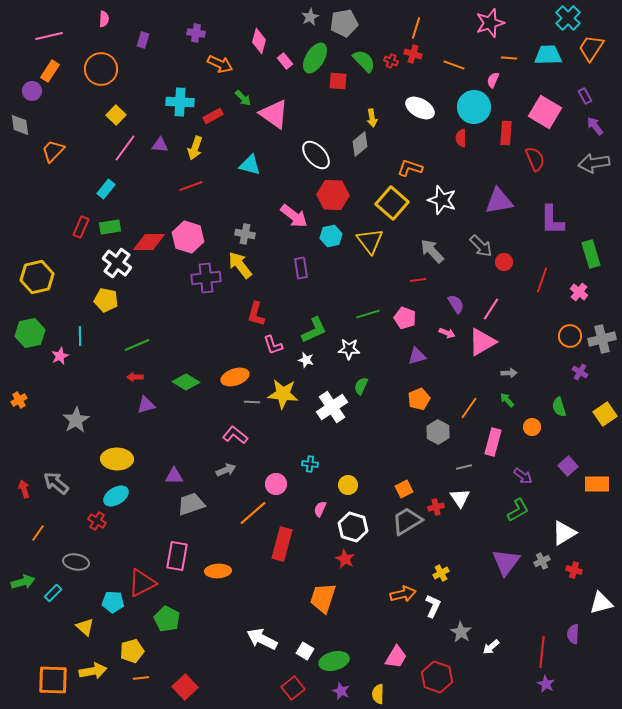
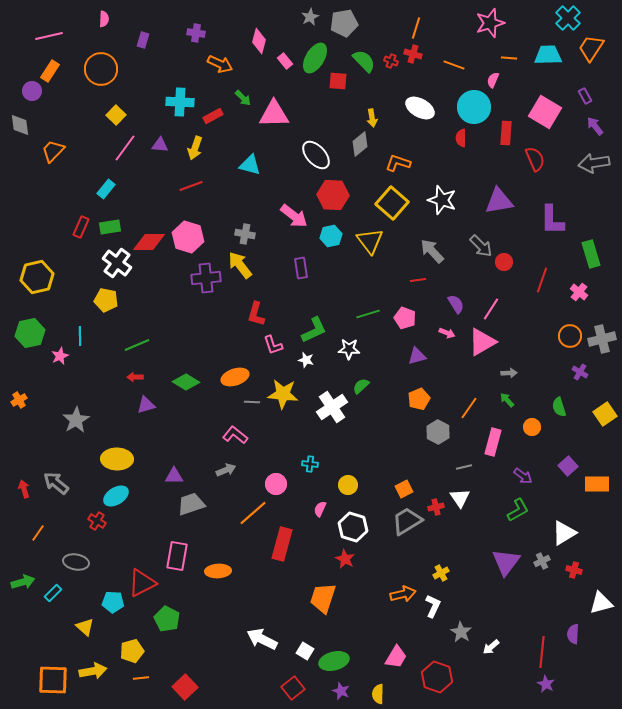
pink triangle at (274, 114): rotated 36 degrees counterclockwise
orange L-shape at (410, 168): moved 12 px left, 5 px up
green semicircle at (361, 386): rotated 24 degrees clockwise
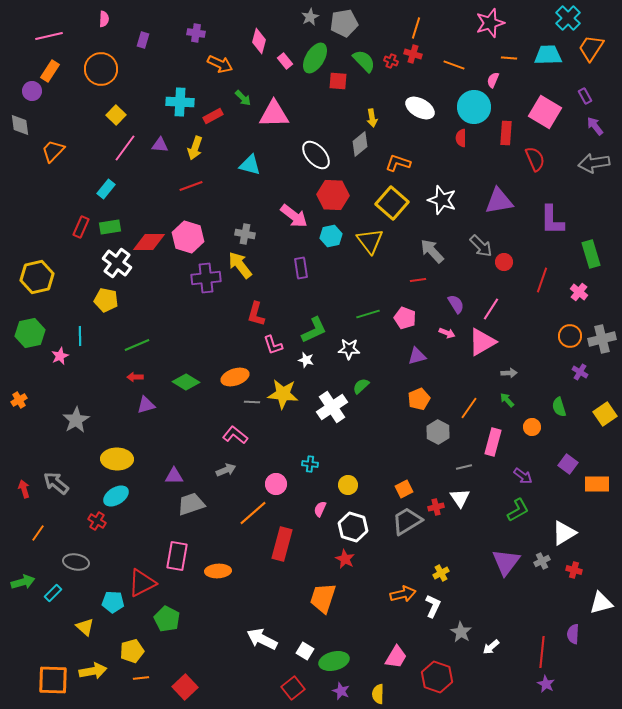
purple square at (568, 466): moved 2 px up; rotated 12 degrees counterclockwise
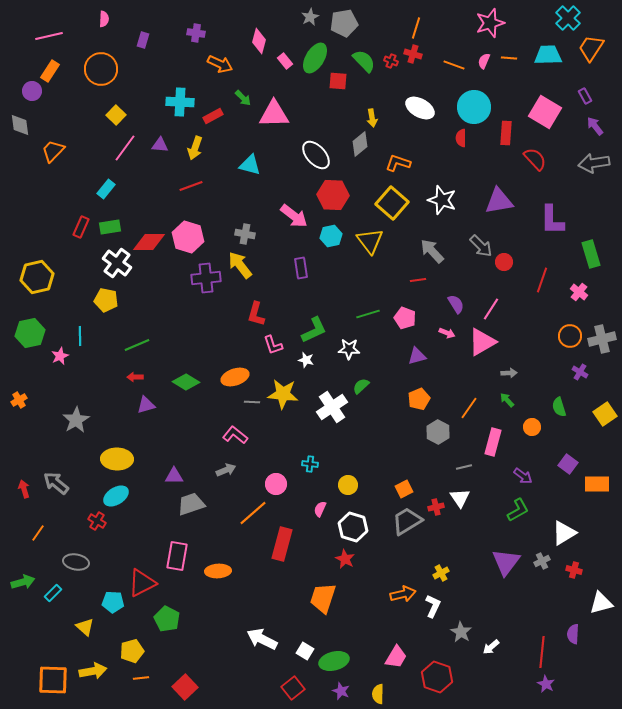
pink semicircle at (493, 80): moved 9 px left, 19 px up
red semicircle at (535, 159): rotated 20 degrees counterclockwise
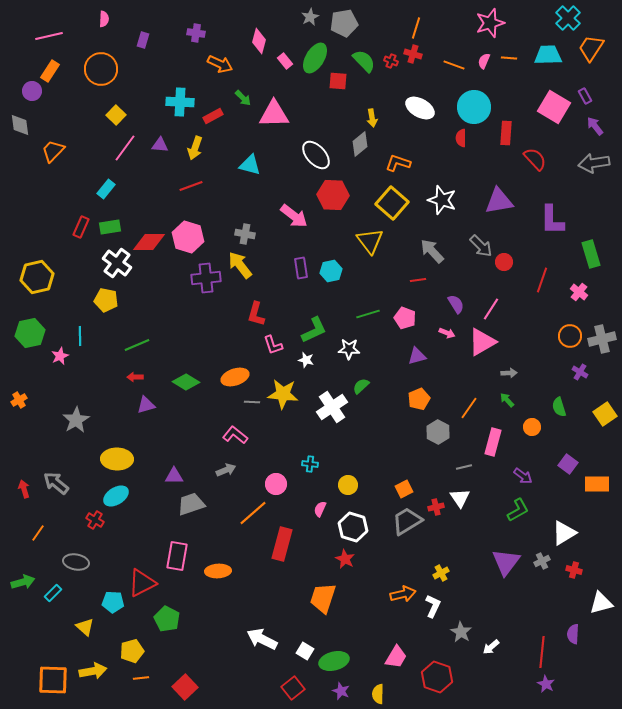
pink square at (545, 112): moved 9 px right, 5 px up
cyan hexagon at (331, 236): moved 35 px down
red cross at (97, 521): moved 2 px left, 1 px up
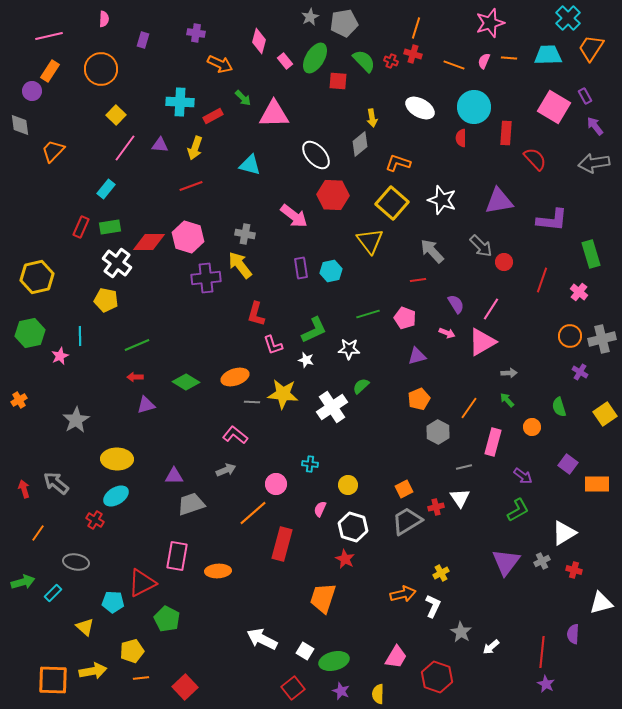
purple L-shape at (552, 220): rotated 84 degrees counterclockwise
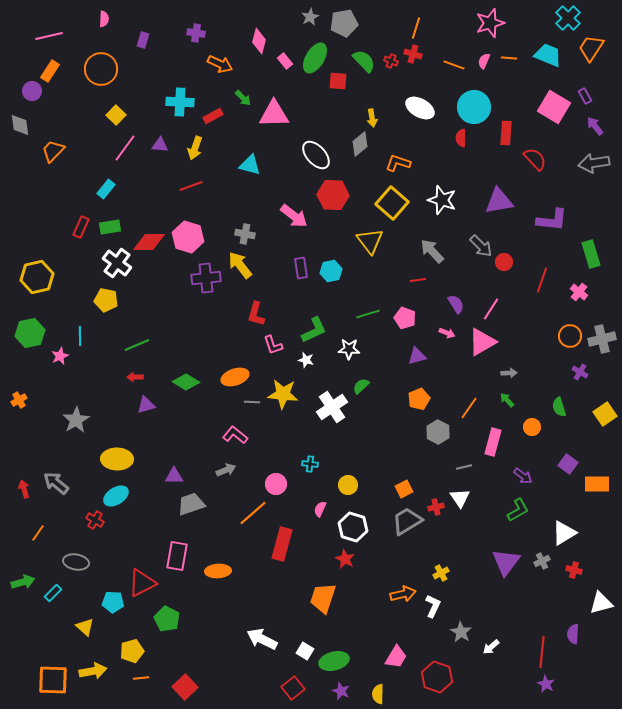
cyan trapezoid at (548, 55): rotated 24 degrees clockwise
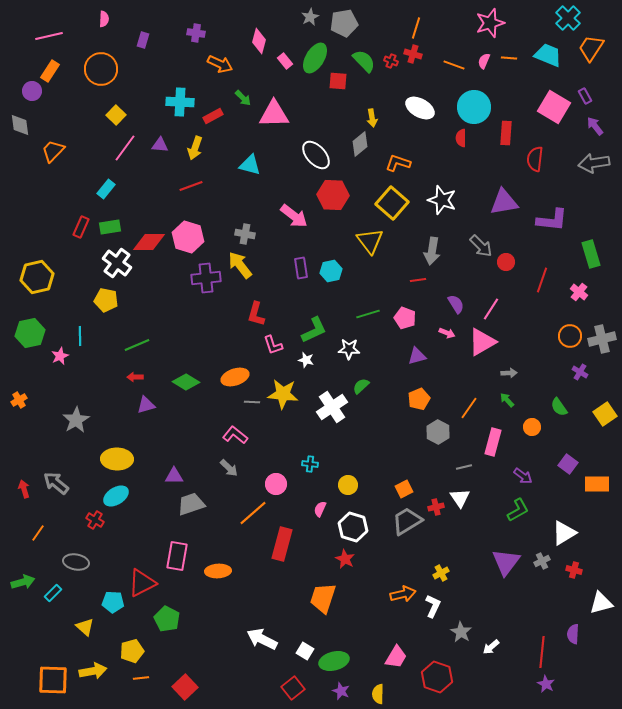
red semicircle at (535, 159): rotated 130 degrees counterclockwise
purple triangle at (499, 201): moved 5 px right, 1 px down
gray arrow at (432, 251): rotated 128 degrees counterclockwise
red circle at (504, 262): moved 2 px right
green semicircle at (559, 407): rotated 18 degrees counterclockwise
gray arrow at (226, 470): moved 3 px right, 2 px up; rotated 66 degrees clockwise
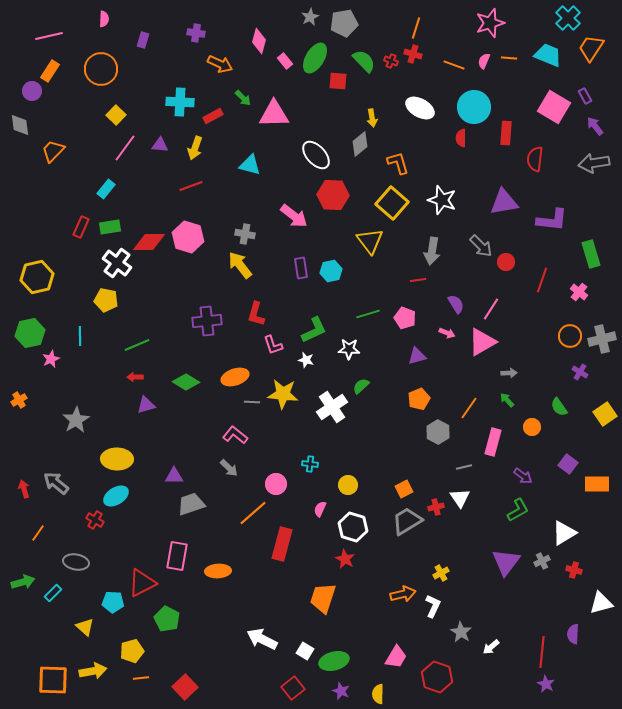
orange L-shape at (398, 163): rotated 55 degrees clockwise
purple cross at (206, 278): moved 1 px right, 43 px down
pink star at (60, 356): moved 9 px left, 3 px down
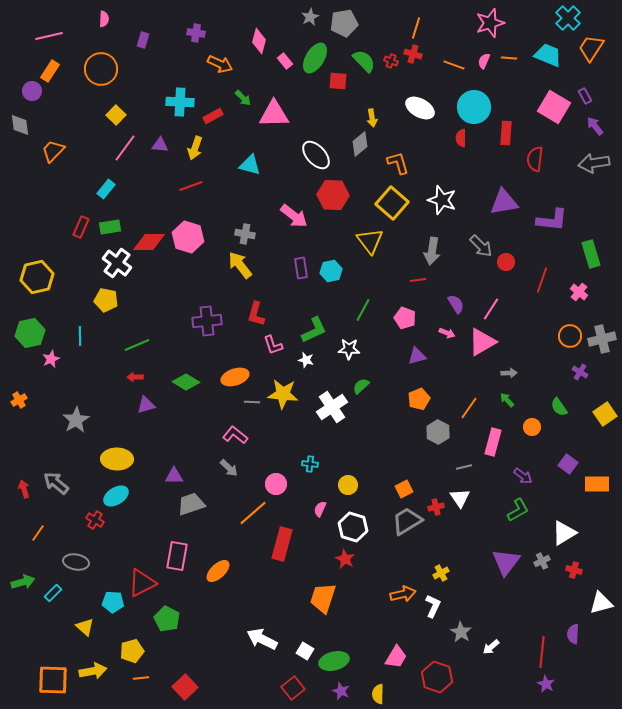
green line at (368, 314): moved 5 px left, 4 px up; rotated 45 degrees counterclockwise
orange ellipse at (218, 571): rotated 40 degrees counterclockwise
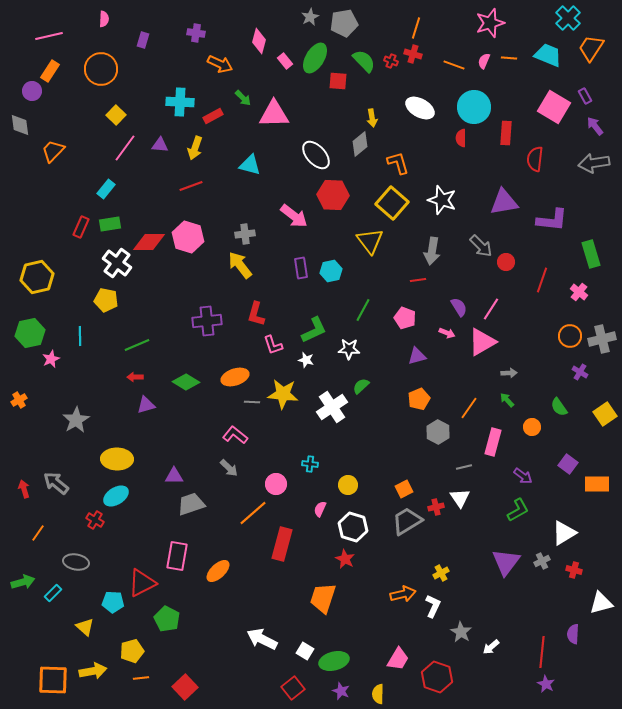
green rectangle at (110, 227): moved 3 px up
gray cross at (245, 234): rotated 18 degrees counterclockwise
purple semicircle at (456, 304): moved 3 px right, 3 px down
pink trapezoid at (396, 657): moved 2 px right, 2 px down
